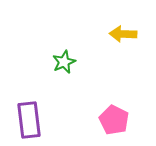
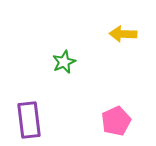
pink pentagon: moved 2 px right, 1 px down; rotated 20 degrees clockwise
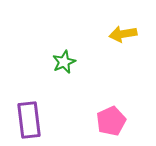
yellow arrow: rotated 12 degrees counterclockwise
pink pentagon: moved 5 px left
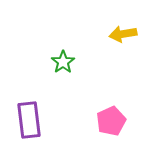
green star: moved 1 px left; rotated 10 degrees counterclockwise
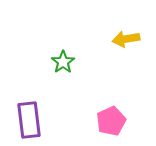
yellow arrow: moved 3 px right, 5 px down
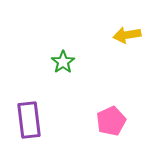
yellow arrow: moved 1 px right, 4 px up
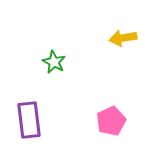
yellow arrow: moved 4 px left, 3 px down
green star: moved 9 px left; rotated 10 degrees counterclockwise
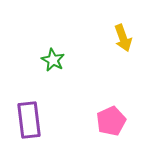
yellow arrow: rotated 100 degrees counterclockwise
green star: moved 1 px left, 2 px up
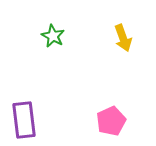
green star: moved 24 px up
purple rectangle: moved 5 px left
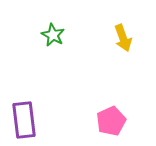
green star: moved 1 px up
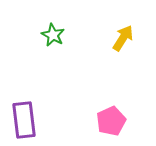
yellow arrow: rotated 128 degrees counterclockwise
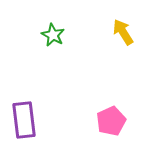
yellow arrow: moved 6 px up; rotated 64 degrees counterclockwise
